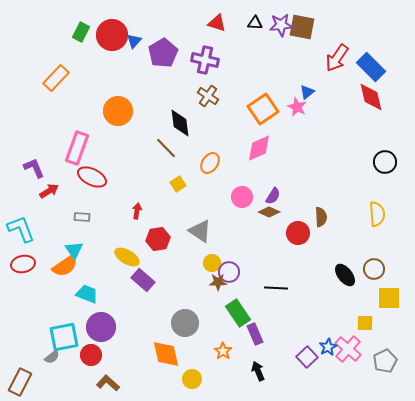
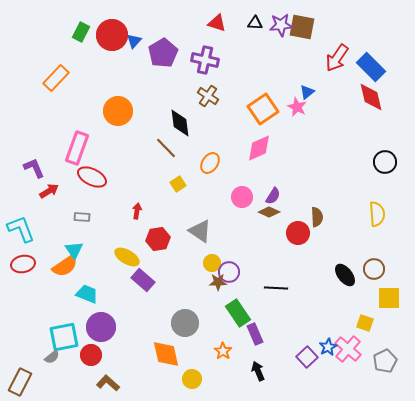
brown semicircle at (321, 217): moved 4 px left
yellow square at (365, 323): rotated 18 degrees clockwise
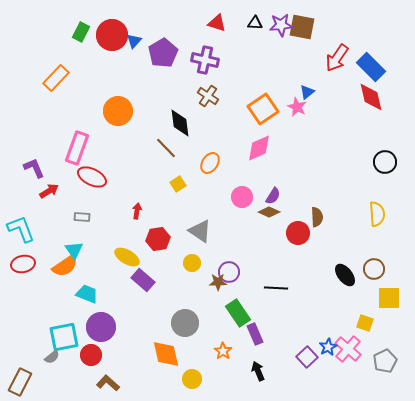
yellow circle at (212, 263): moved 20 px left
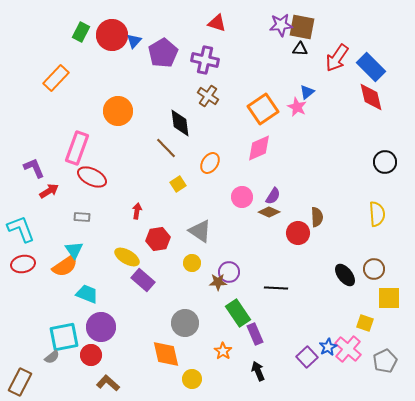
black triangle at (255, 23): moved 45 px right, 26 px down
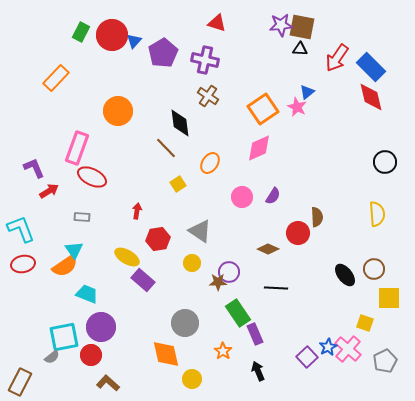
brown diamond at (269, 212): moved 1 px left, 37 px down
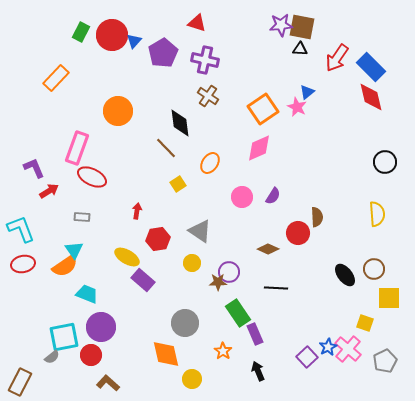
red triangle at (217, 23): moved 20 px left
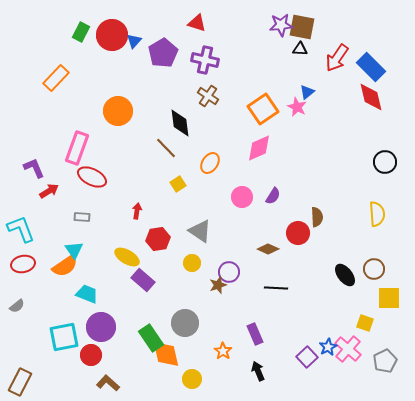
brown star at (218, 282): moved 3 px down; rotated 18 degrees counterclockwise
green rectangle at (238, 313): moved 87 px left, 25 px down
gray semicircle at (52, 357): moved 35 px left, 51 px up
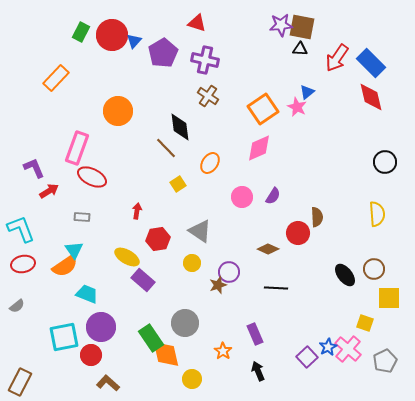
blue rectangle at (371, 67): moved 4 px up
black diamond at (180, 123): moved 4 px down
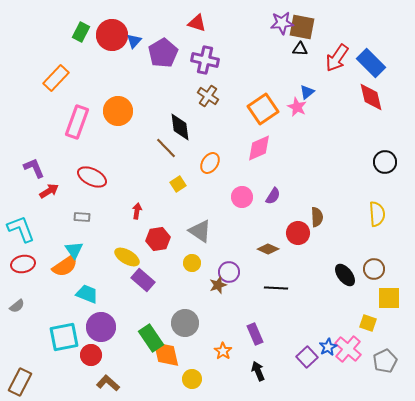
purple star at (281, 25): moved 1 px right, 2 px up
pink rectangle at (77, 148): moved 26 px up
yellow square at (365, 323): moved 3 px right
